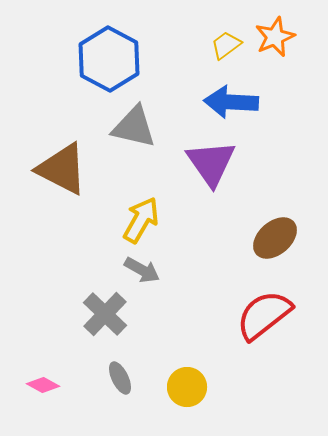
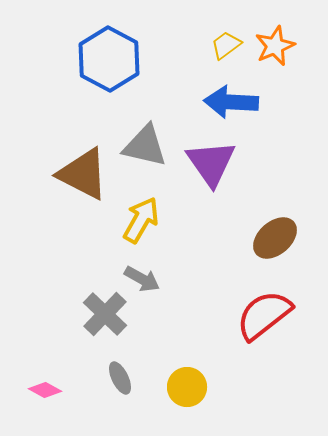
orange star: moved 9 px down
gray triangle: moved 11 px right, 19 px down
brown triangle: moved 21 px right, 5 px down
gray arrow: moved 9 px down
pink diamond: moved 2 px right, 5 px down
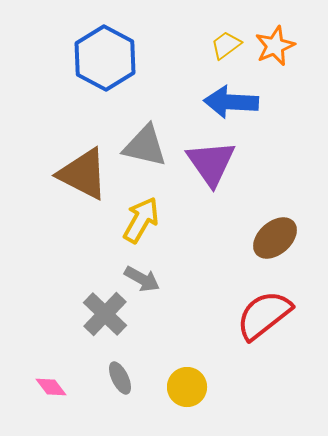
blue hexagon: moved 4 px left, 1 px up
pink diamond: moved 6 px right, 3 px up; rotated 24 degrees clockwise
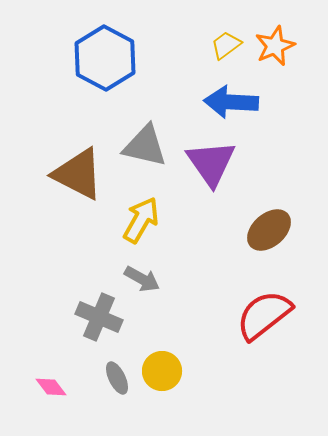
brown triangle: moved 5 px left
brown ellipse: moved 6 px left, 8 px up
gray cross: moved 6 px left, 3 px down; rotated 21 degrees counterclockwise
gray ellipse: moved 3 px left
yellow circle: moved 25 px left, 16 px up
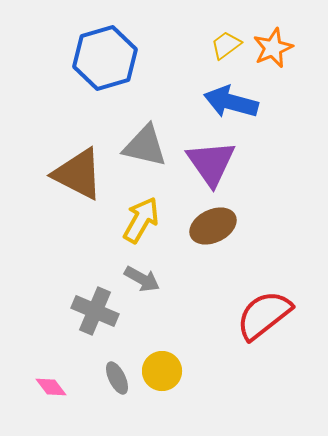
orange star: moved 2 px left, 2 px down
blue hexagon: rotated 16 degrees clockwise
blue arrow: rotated 12 degrees clockwise
brown ellipse: moved 56 px left, 4 px up; rotated 15 degrees clockwise
gray cross: moved 4 px left, 6 px up
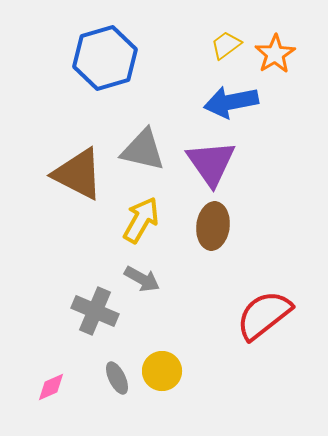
orange star: moved 2 px right, 6 px down; rotated 9 degrees counterclockwise
blue arrow: rotated 26 degrees counterclockwise
gray triangle: moved 2 px left, 4 px down
brown ellipse: rotated 57 degrees counterclockwise
pink diamond: rotated 76 degrees counterclockwise
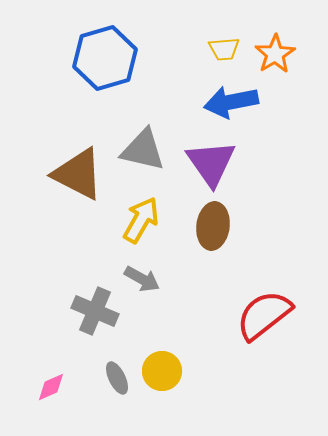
yellow trapezoid: moved 2 px left, 4 px down; rotated 148 degrees counterclockwise
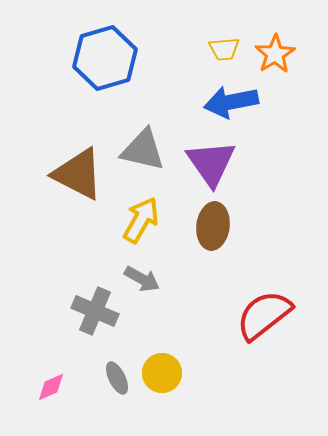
yellow circle: moved 2 px down
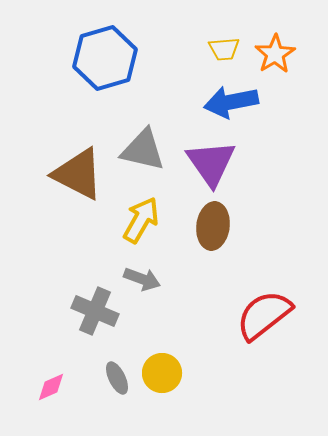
gray arrow: rotated 9 degrees counterclockwise
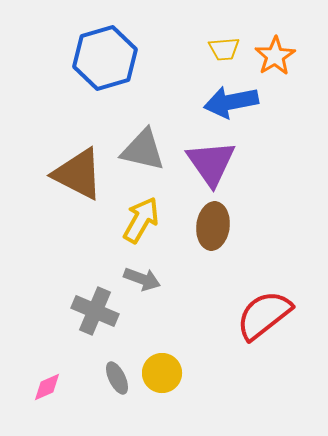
orange star: moved 2 px down
pink diamond: moved 4 px left
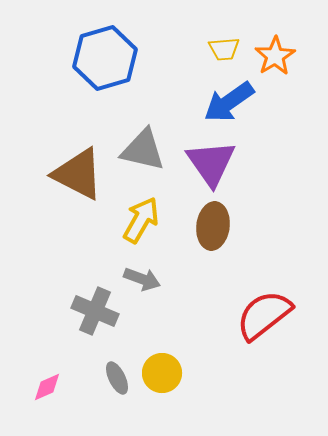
blue arrow: moved 2 px left; rotated 24 degrees counterclockwise
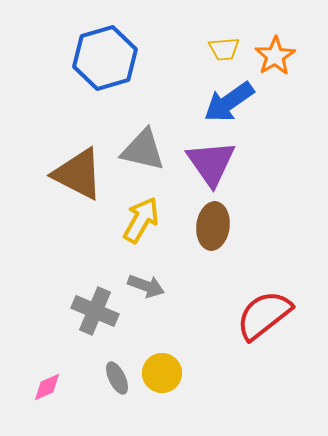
gray arrow: moved 4 px right, 7 px down
